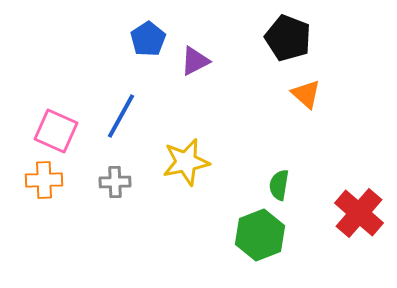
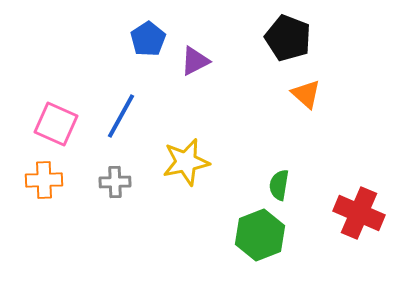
pink square: moved 7 px up
red cross: rotated 18 degrees counterclockwise
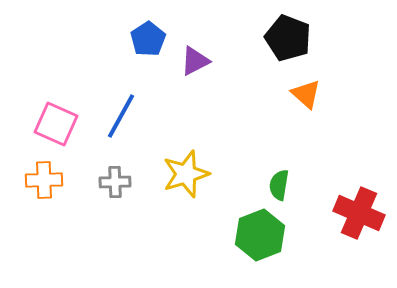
yellow star: moved 12 px down; rotated 6 degrees counterclockwise
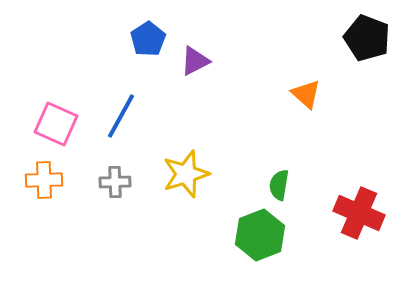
black pentagon: moved 79 px right
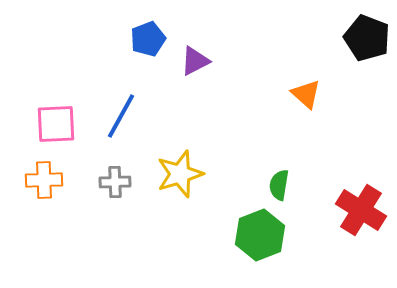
blue pentagon: rotated 12 degrees clockwise
pink square: rotated 27 degrees counterclockwise
yellow star: moved 6 px left
red cross: moved 2 px right, 3 px up; rotated 9 degrees clockwise
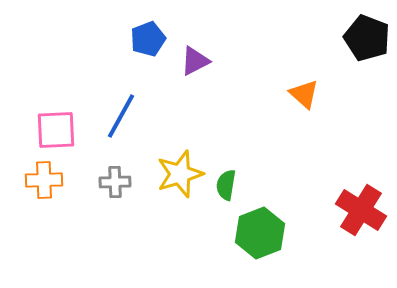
orange triangle: moved 2 px left
pink square: moved 6 px down
green semicircle: moved 53 px left
green hexagon: moved 2 px up
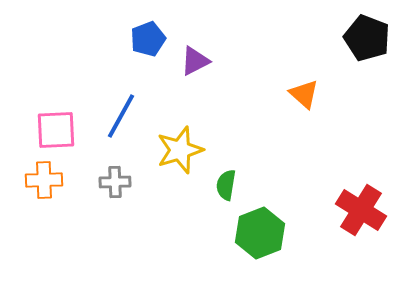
yellow star: moved 24 px up
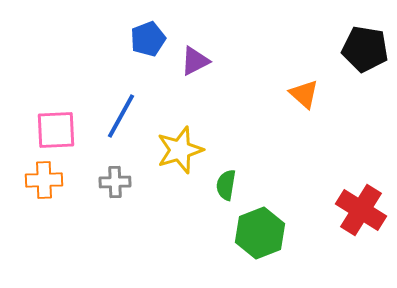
black pentagon: moved 2 px left, 11 px down; rotated 12 degrees counterclockwise
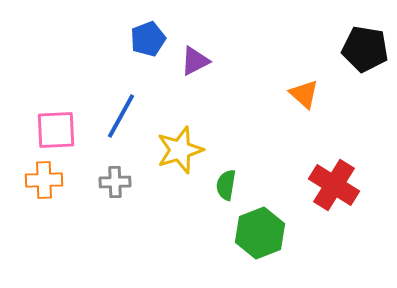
red cross: moved 27 px left, 25 px up
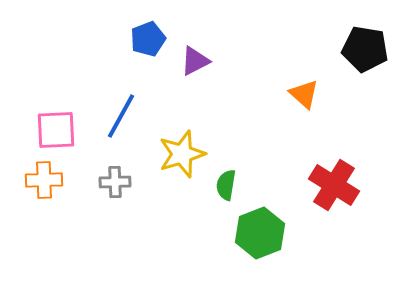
yellow star: moved 2 px right, 4 px down
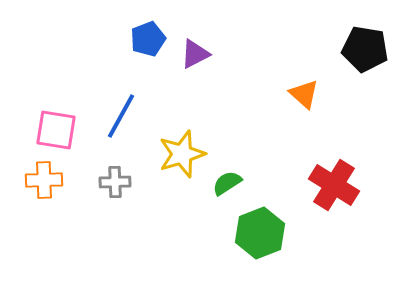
purple triangle: moved 7 px up
pink square: rotated 12 degrees clockwise
green semicircle: moved 1 px right, 2 px up; rotated 48 degrees clockwise
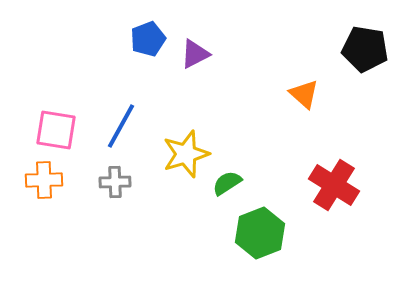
blue line: moved 10 px down
yellow star: moved 4 px right
